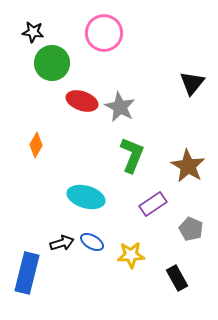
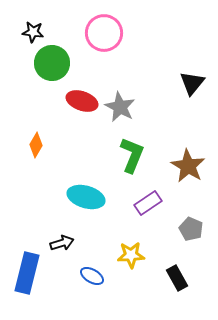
purple rectangle: moved 5 px left, 1 px up
blue ellipse: moved 34 px down
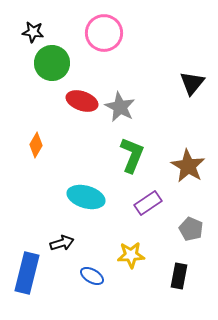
black rectangle: moved 2 px right, 2 px up; rotated 40 degrees clockwise
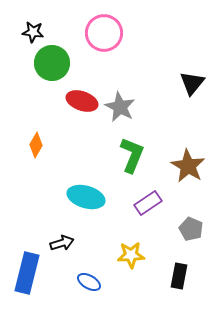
blue ellipse: moved 3 px left, 6 px down
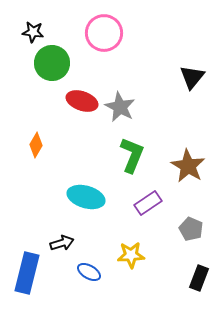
black triangle: moved 6 px up
black rectangle: moved 20 px right, 2 px down; rotated 10 degrees clockwise
blue ellipse: moved 10 px up
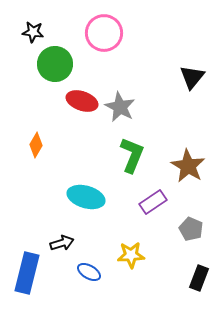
green circle: moved 3 px right, 1 px down
purple rectangle: moved 5 px right, 1 px up
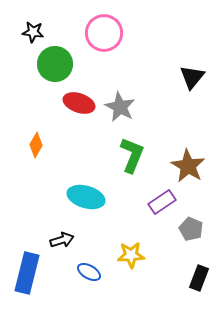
red ellipse: moved 3 px left, 2 px down
purple rectangle: moved 9 px right
black arrow: moved 3 px up
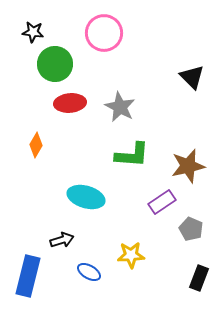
black triangle: rotated 24 degrees counterclockwise
red ellipse: moved 9 px left; rotated 24 degrees counterclockwise
green L-shape: rotated 72 degrees clockwise
brown star: rotated 28 degrees clockwise
blue rectangle: moved 1 px right, 3 px down
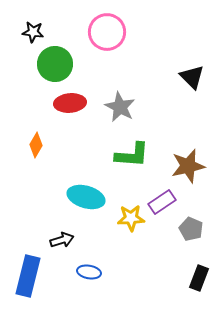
pink circle: moved 3 px right, 1 px up
yellow star: moved 37 px up
blue ellipse: rotated 20 degrees counterclockwise
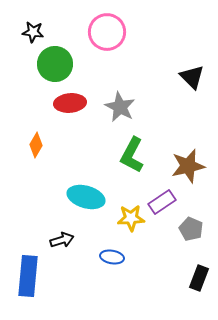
green L-shape: rotated 114 degrees clockwise
blue ellipse: moved 23 px right, 15 px up
blue rectangle: rotated 9 degrees counterclockwise
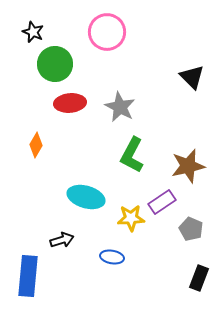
black star: rotated 15 degrees clockwise
